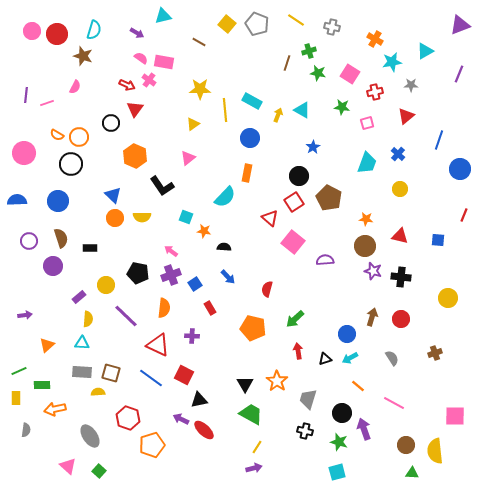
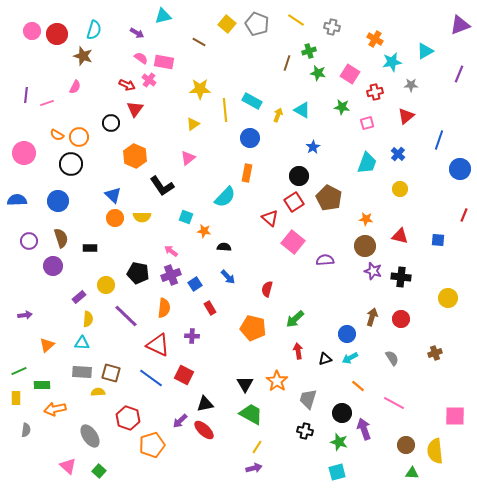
black triangle at (199, 400): moved 6 px right, 4 px down
purple arrow at (181, 419): moved 1 px left, 2 px down; rotated 70 degrees counterclockwise
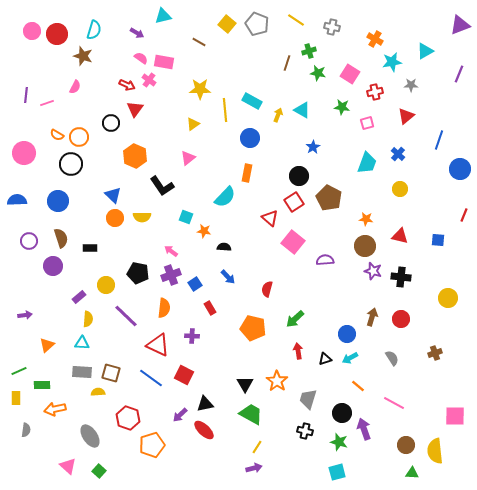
purple arrow at (180, 421): moved 6 px up
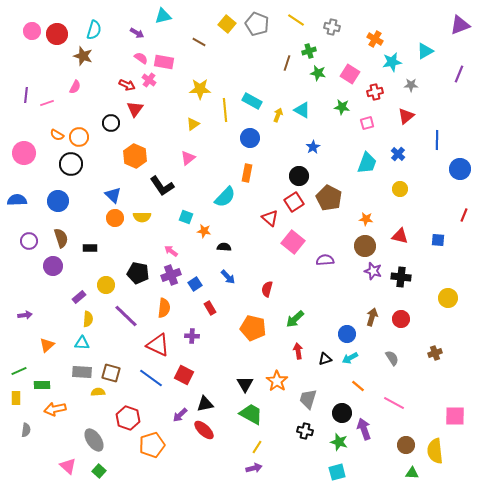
blue line at (439, 140): moved 2 px left; rotated 18 degrees counterclockwise
gray ellipse at (90, 436): moved 4 px right, 4 px down
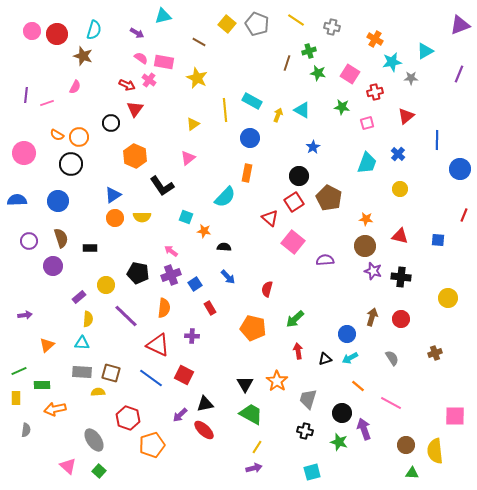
gray star at (411, 85): moved 7 px up
yellow star at (200, 89): moved 3 px left, 11 px up; rotated 25 degrees clockwise
blue triangle at (113, 195): rotated 42 degrees clockwise
pink line at (394, 403): moved 3 px left
cyan square at (337, 472): moved 25 px left
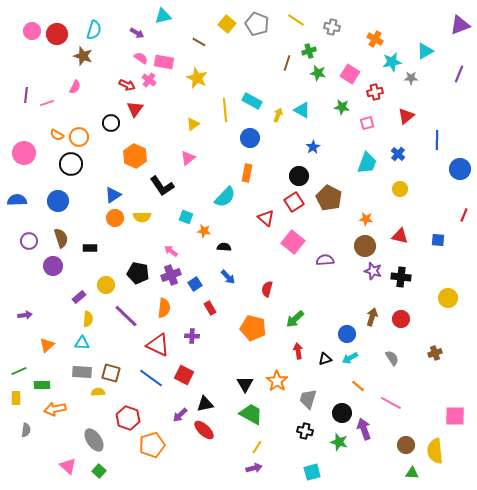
red triangle at (270, 218): moved 4 px left
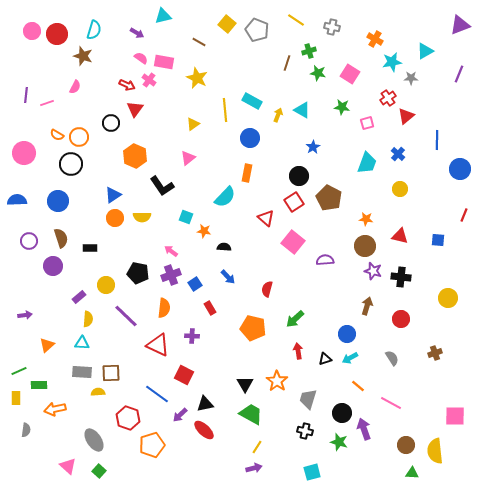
gray pentagon at (257, 24): moved 6 px down
red cross at (375, 92): moved 13 px right, 6 px down; rotated 21 degrees counterclockwise
brown arrow at (372, 317): moved 5 px left, 11 px up
brown square at (111, 373): rotated 18 degrees counterclockwise
blue line at (151, 378): moved 6 px right, 16 px down
green rectangle at (42, 385): moved 3 px left
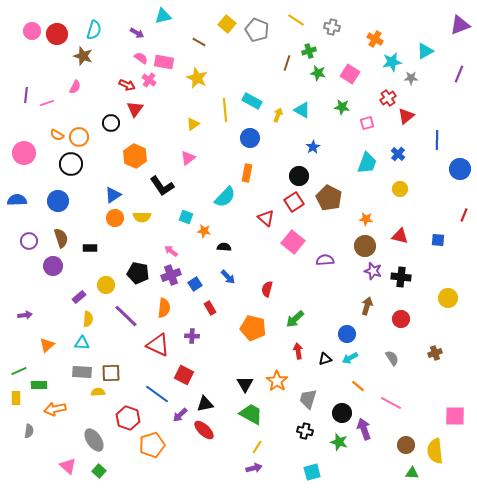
gray semicircle at (26, 430): moved 3 px right, 1 px down
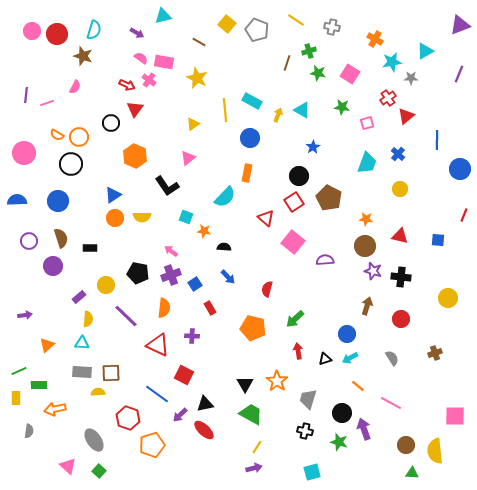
black L-shape at (162, 186): moved 5 px right
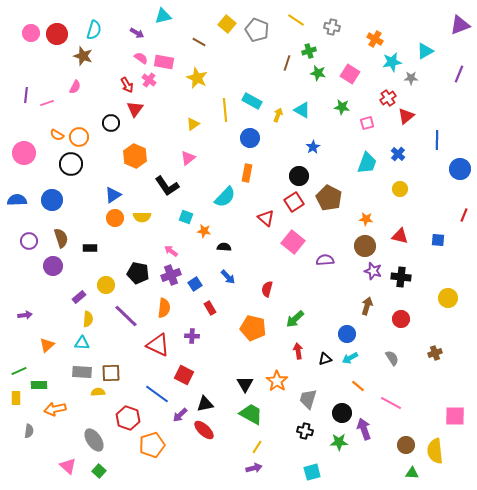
pink circle at (32, 31): moved 1 px left, 2 px down
red arrow at (127, 85): rotated 35 degrees clockwise
blue circle at (58, 201): moved 6 px left, 1 px up
green star at (339, 442): rotated 18 degrees counterclockwise
